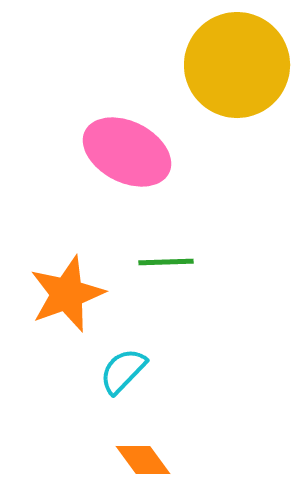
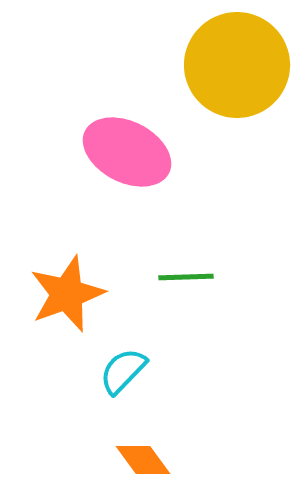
green line: moved 20 px right, 15 px down
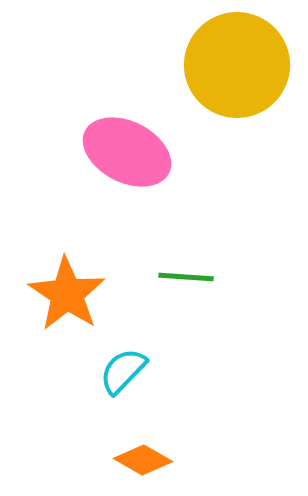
green line: rotated 6 degrees clockwise
orange star: rotated 18 degrees counterclockwise
orange diamond: rotated 24 degrees counterclockwise
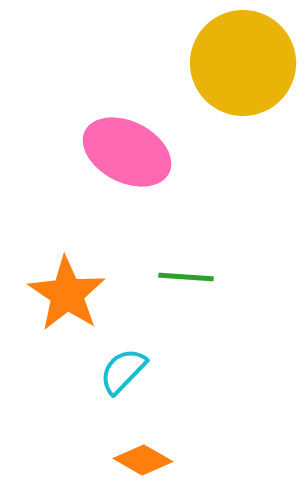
yellow circle: moved 6 px right, 2 px up
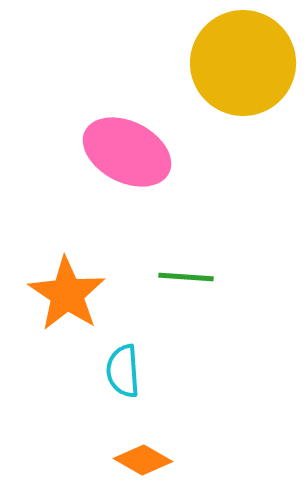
cyan semicircle: rotated 48 degrees counterclockwise
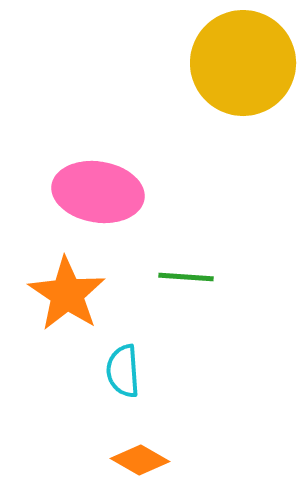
pink ellipse: moved 29 px left, 40 px down; rotated 18 degrees counterclockwise
orange diamond: moved 3 px left
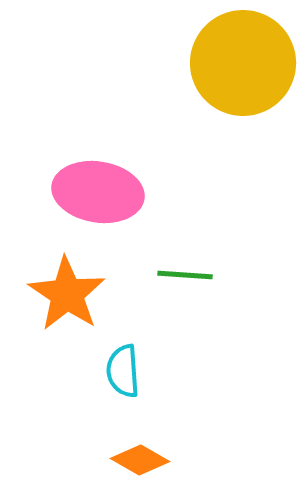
green line: moved 1 px left, 2 px up
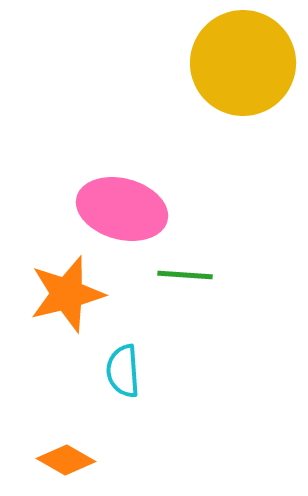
pink ellipse: moved 24 px right, 17 px down; rotated 6 degrees clockwise
orange star: rotated 24 degrees clockwise
orange diamond: moved 74 px left
